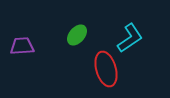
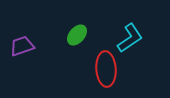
purple trapezoid: rotated 15 degrees counterclockwise
red ellipse: rotated 12 degrees clockwise
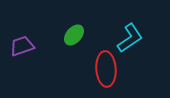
green ellipse: moved 3 px left
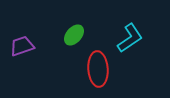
red ellipse: moved 8 px left
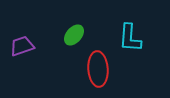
cyan L-shape: rotated 128 degrees clockwise
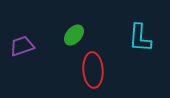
cyan L-shape: moved 10 px right
red ellipse: moved 5 px left, 1 px down
